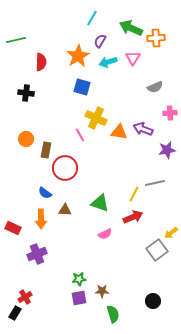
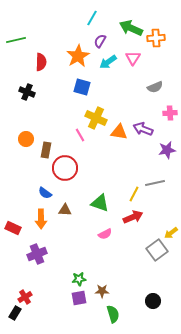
cyan arrow: rotated 18 degrees counterclockwise
black cross: moved 1 px right, 1 px up; rotated 14 degrees clockwise
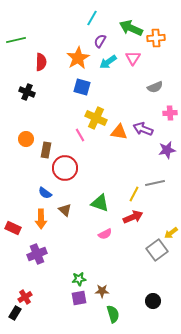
orange star: moved 2 px down
brown triangle: rotated 40 degrees clockwise
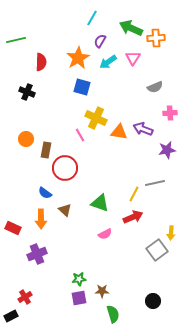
yellow arrow: rotated 48 degrees counterclockwise
black rectangle: moved 4 px left, 3 px down; rotated 32 degrees clockwise
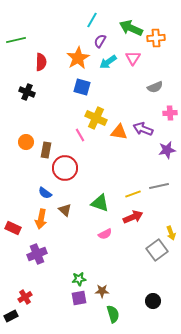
cyan line: moved 2 px down
orange circle: moved 3 px down
gray line: moved 4 px right, 3 px down
yellow line: moved 1 px left; rotated 42 degrees clockwise
orange arrow: rotated 12 degrees clockwise
yellow arrow: rotated 24 degrees counterclockwise
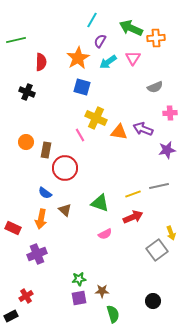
red cross: moved 1 px right, 1 px up
